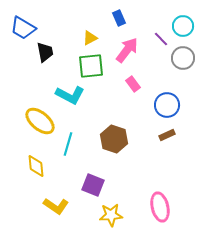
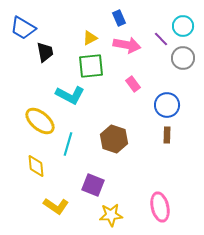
pink arrow: moved 5 px up; rotated 64 degrees clockwise
brown rectangle: rotated 63 degrees counterclockwise
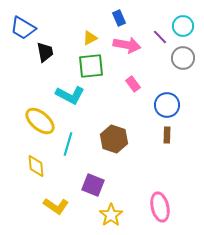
purple line: moved 1 px left, 2 px up
yellow star: rotated 30 degrees counterclockwise
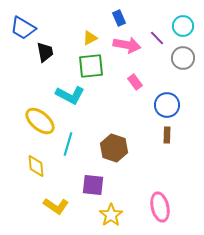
purple line: moved 3 px left, 1 px down
pink rectangle: moved 2 px right, 2 px up
brown hexagon: moved 9 px down
purple square: rotated 15 degrees counterclockwise
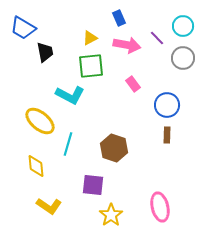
pink rectangle: moved 2 px left, 2 px down
yellow L-shape: moved 7 px left
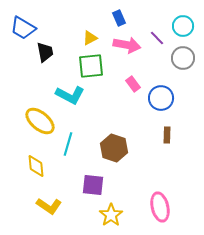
blue circle: moved 6 px left, 7 px up
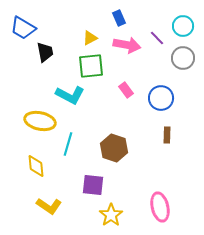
pink rectangle: moved 7 px left, 6 px down
yellow ellipse: rotated 28 degrees counterclockwise
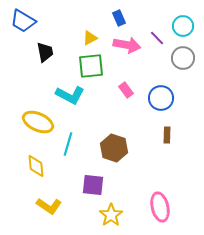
blue trapezoid: moved 7 px up
yellow ellipse: moved 2 px left, 1 px down; rotated 12 degrees clockwise
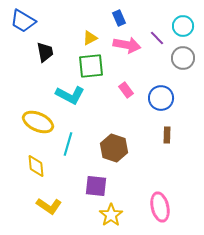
purple square: moved 3 px right, 1 px down
